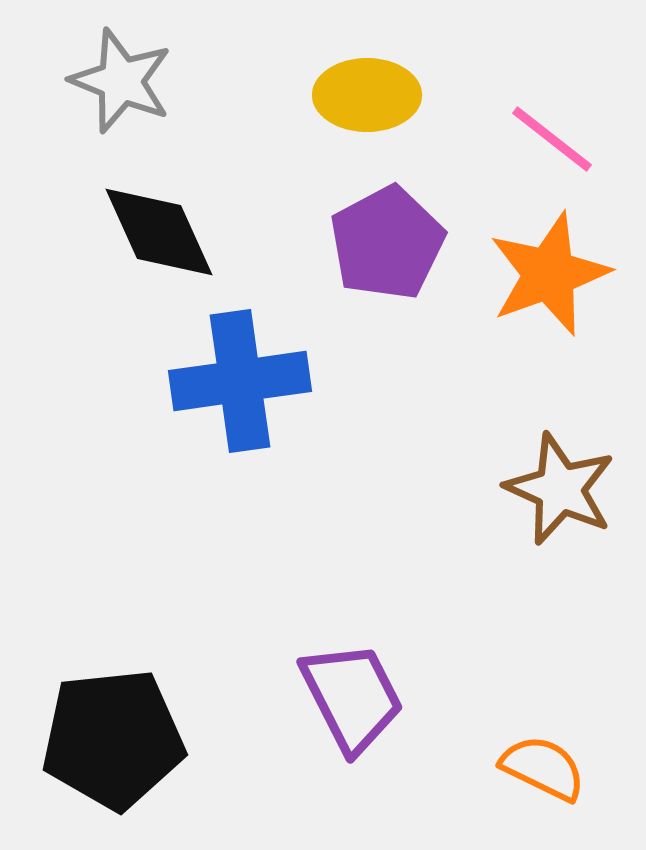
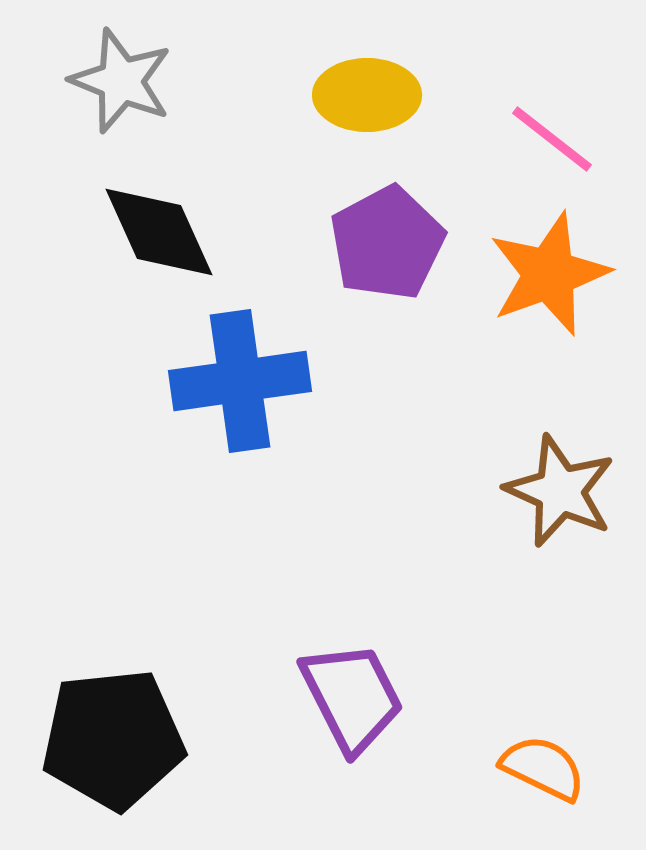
brown star: moved 2 px down
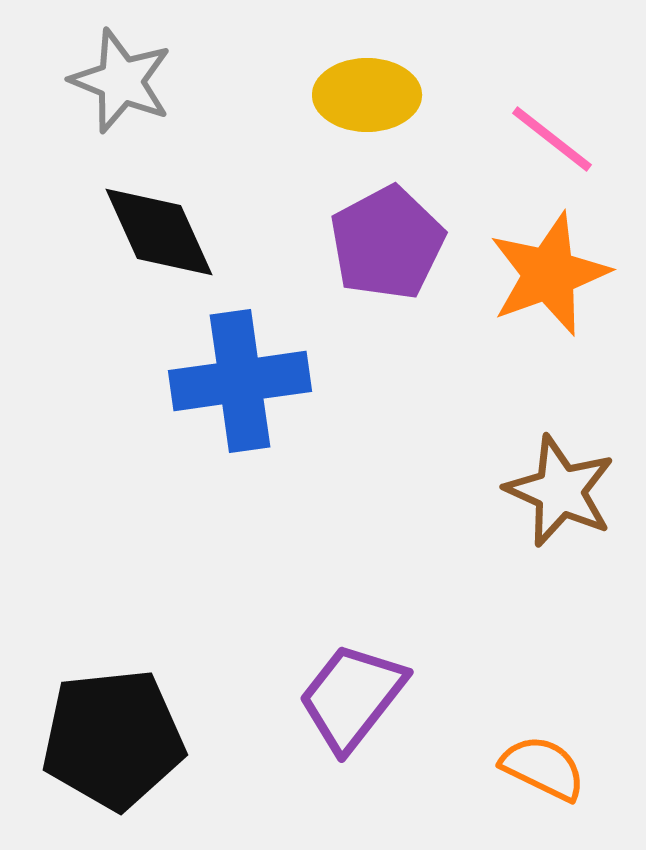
purple trapezoid: rotated 115 degrees counterclockwise
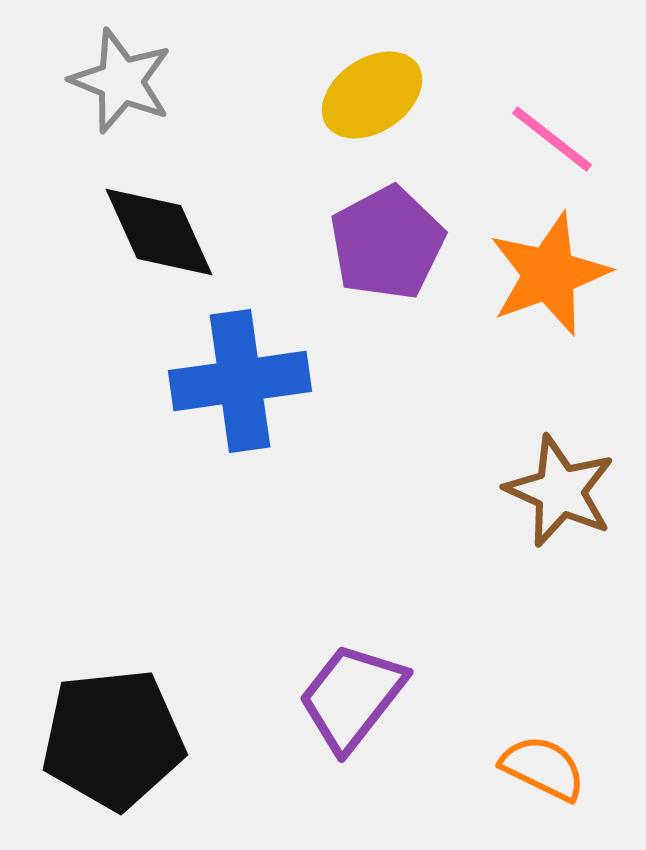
yellow ellipse: moved 5 px right; rotated 34 degrees counterclockwise
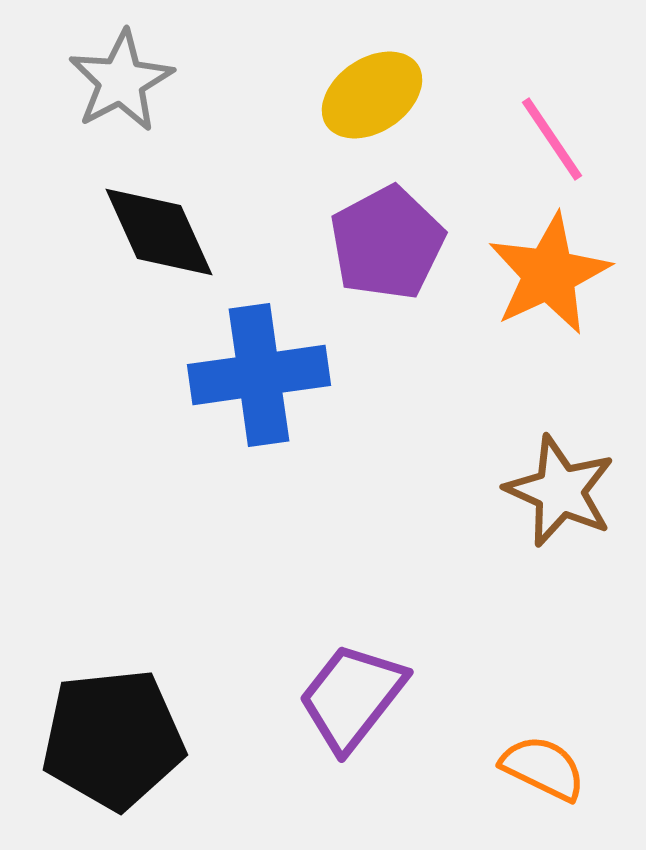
gray star: rotated 22 degrees clockwise
pink line: rotated 18 degrees clockwise
orange star: rotated 5 degrees counterclockwise
blue cross: moved 19 px right, 6 px up
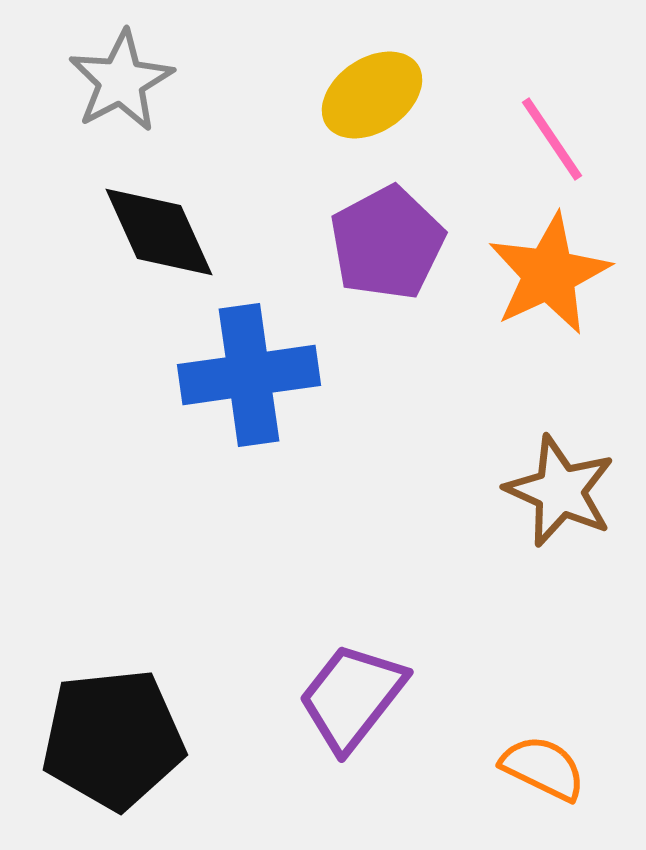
blue cross: moved 10 px left
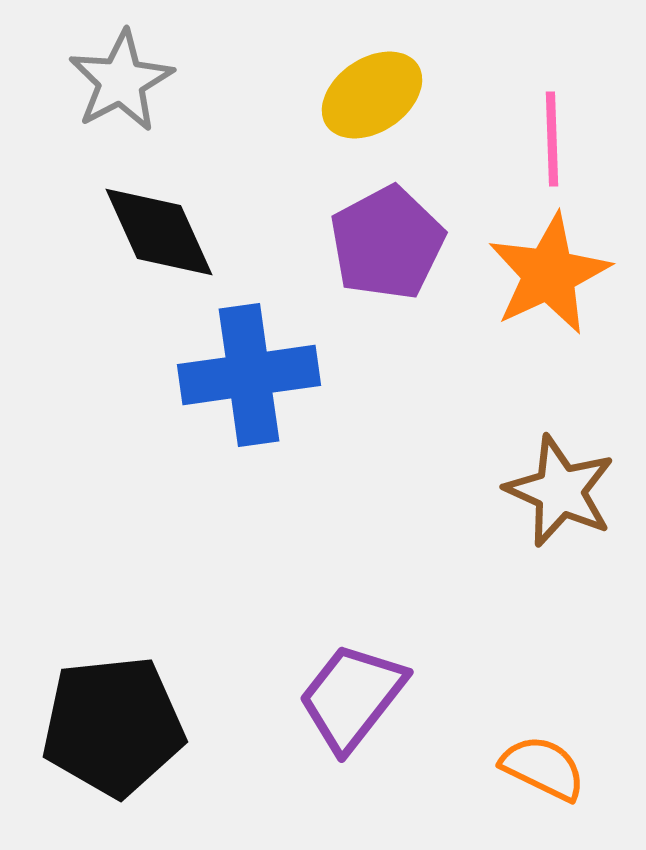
pink line: rotated 32 degrees clockwise
black pentagon: moved 13 px up
